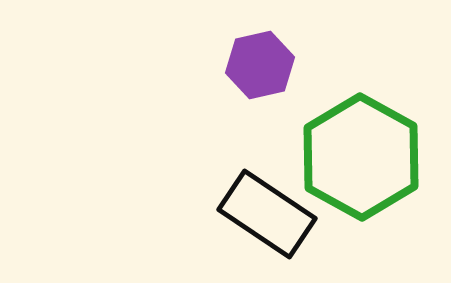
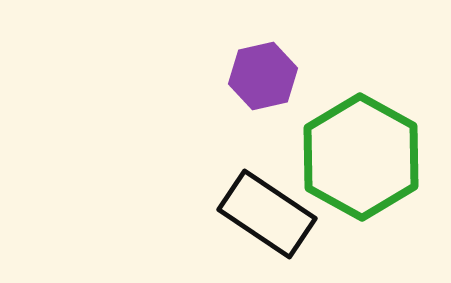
purple hexagon: moved 3 px right, 11 px down
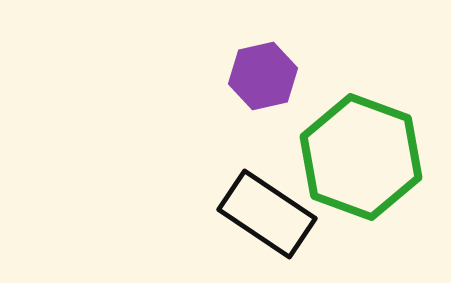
green hexagon: rotated 9 degrees counterclockwise
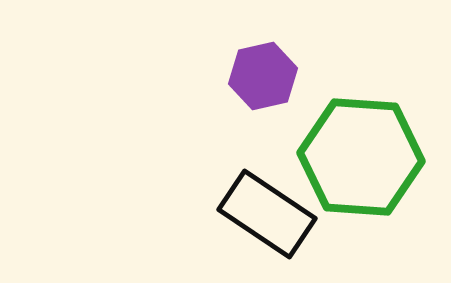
green hexagon: rotated 16 degrees counterclockwise
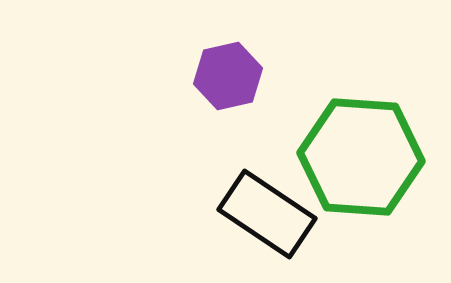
purple hexagon: moved 35 px left
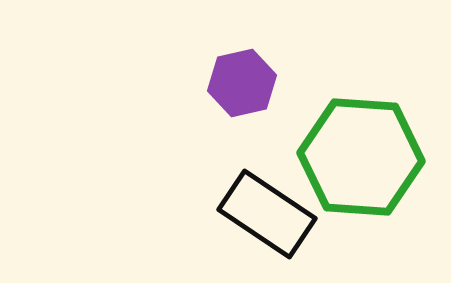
purple hexagon: moved 14 px right, 7 px down
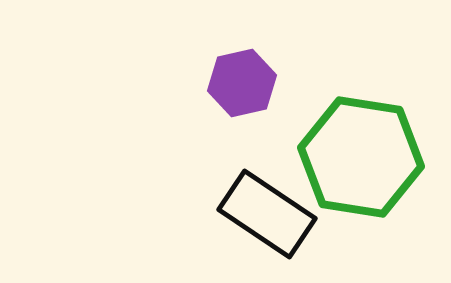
green hexagon: rotated 5 degrees clockwise
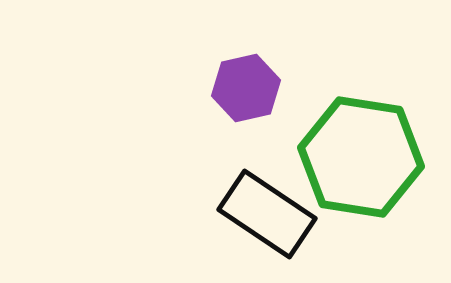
purple hexagon: moved 4 px right, 5 px down
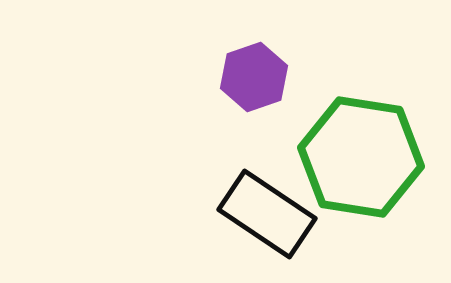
purple hexagon: moved 8 px right, 11 px up; rotated 6 degrees counterclockwise
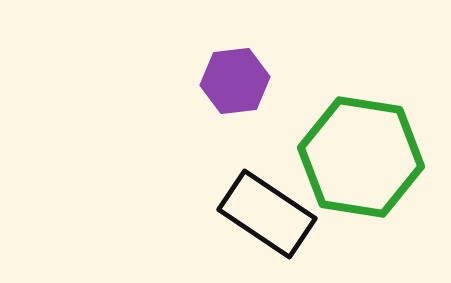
purple hexagon: moved 19 px left, 4 px down; rotated 12 degrees clockwise
